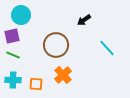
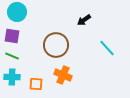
cyan circle: moved 4 px left, 3 px up
purple square: rotated 21 degrees clockwise
green line: moved 1 px left, 1 px down
orange cross: rotated 24 degrees counterclockwise
cyan cross: moved 1 px left, 3 px up
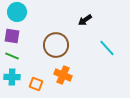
black arrow: moved 1 px right
orange square: rotated 16 degrees clockwise
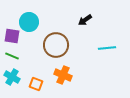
cyan circle: moved 12 px right, 10 px down
cyan line: rotated 54 degrees counterclockwise
cyan cross: rotated 28 degrees clockwise
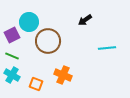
purple square: moved 1 px up; rotated 35 degrees counterclockwise
brown circle: moved 8 px left, 4 px up
cyan cross: moved 2 px up
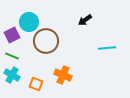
brown circle: moved 2 px left
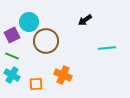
orange square: rotated 24 degrees counterclockwise
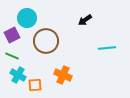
cyan circle: moved 2 px left, 4 px up
cyan cross: moved 6 px right
orange square: moved 1 px left, 1 px down
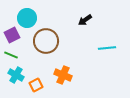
green line: moved 1 px left, 1 px up
cyan cross: moved 2 px left
orange square: moved 1 px right; rotated 24 degrees counterclockwise
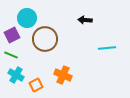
black arrow: rotated 40 degrees clockwise
brown circle: moved 1 px left, 2 px up
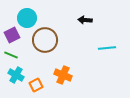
brown circle: moved 1 px down
